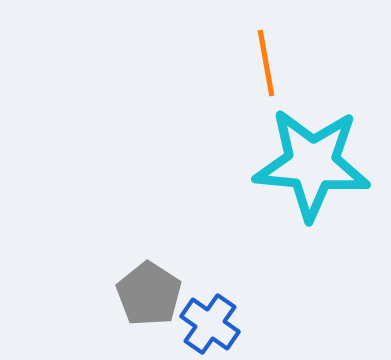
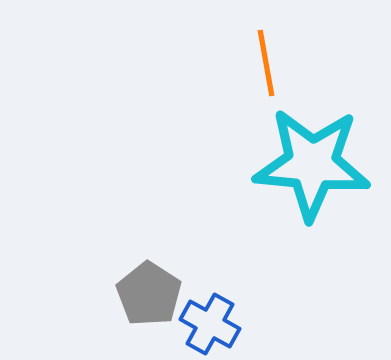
blue cross: rotated 6 degrees counterclockwise
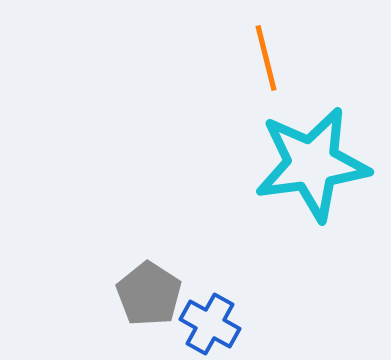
orange line: moved 5 px up; rotated 4 degrees counterclockwise
cyan star: rotated 13 degrees counterclockwise
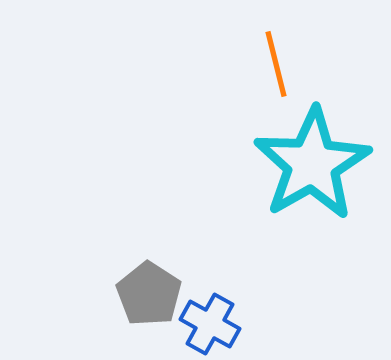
orange line: moved 10 px right, 6 px down
cyan star: rotated 22 degrees counterclockwise
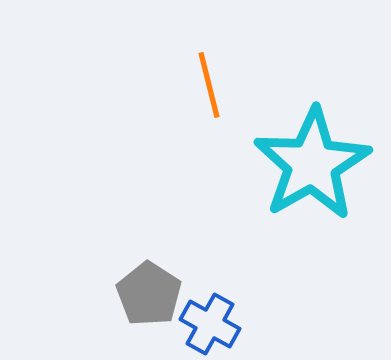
orange line: moved 67 px left, 21 px down
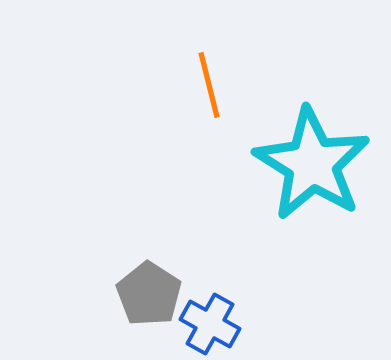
cyan star: rotated 10 degrees counterclockwise
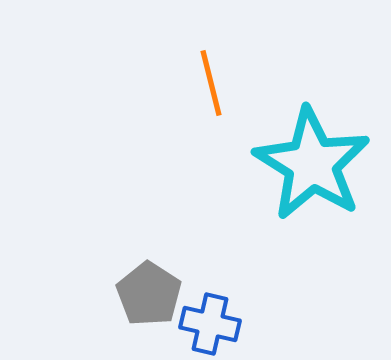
orange line: moved 2 px right, 2 px up
blue cross: rotated 16 degrees counterclockwise
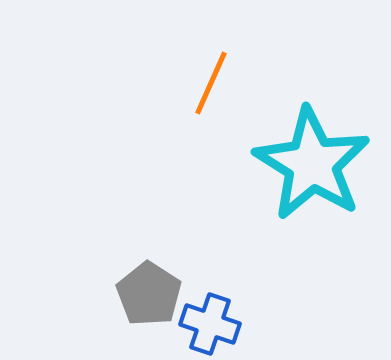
orange line: rotated 38 degrees clockwise
blue cross: rotated 6 degrees clockwise
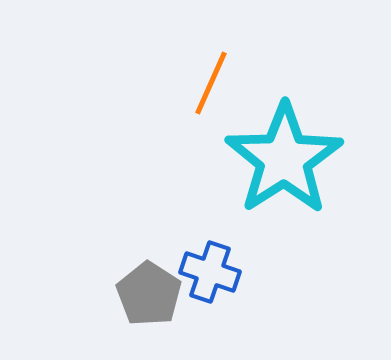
cyan star: moved 28 px left, 5 px up; rotated 7 degrees clockwise
blue cross: moved 52 px up
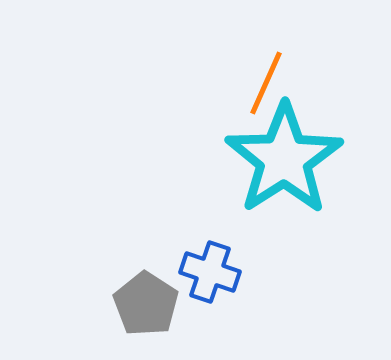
orange line: moved 55 px right
gray pentagon: moved 3 px left, 10 px down
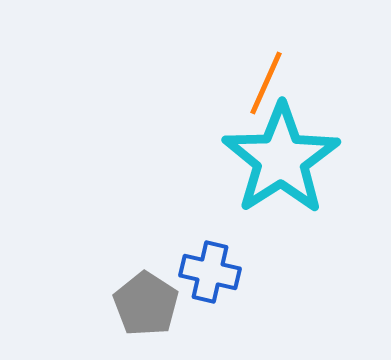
cyan star: moved 3 px left
blue cross: rotated 6 degrees counterclockwise
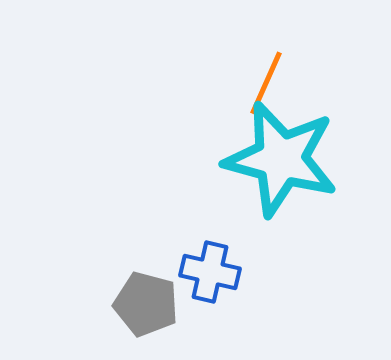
cyan star: rotated 24 degrees counterclockwise
gray pentagon: rotated 18 degrees counterclockwise
